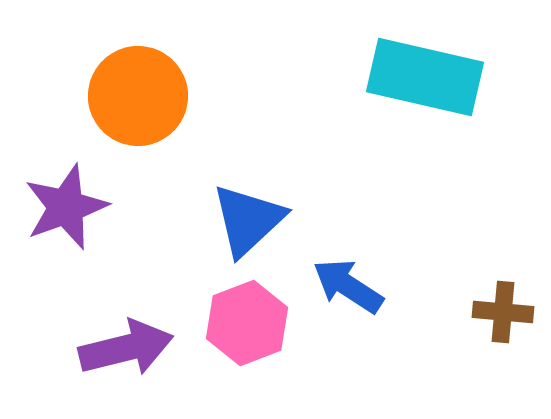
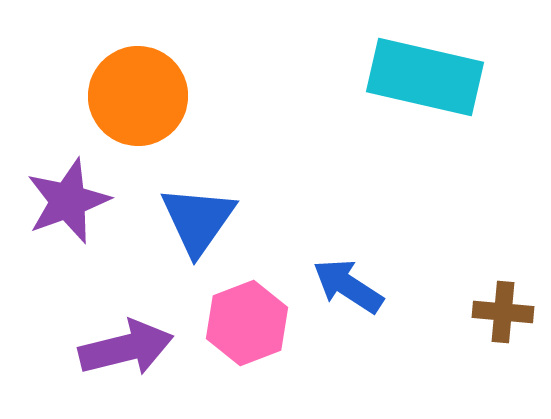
purple star: moved 2 px right, 6 px up
blue triangle: moved 50 px left; rotated 12 degrees counterclockwise
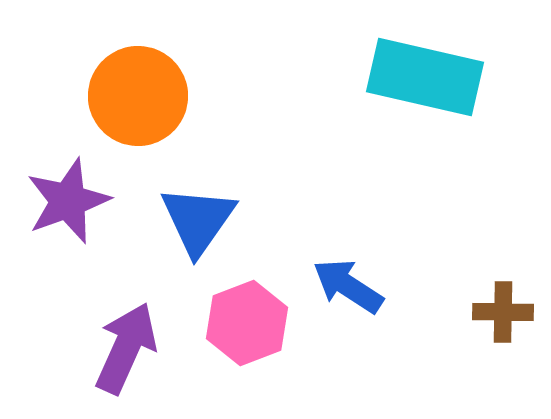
brown cross: rotated 4 degrees counterclockwise
purple arrow: rotated 52 degrees counterclockwise
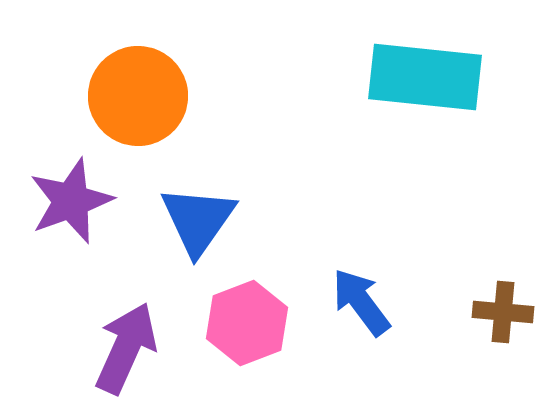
cyan rectangle: rotated 7 degrees counterclockwise
purple star: moved 3 px right
blue arrow: moved 13 px right, 16 px down; rotated 20 degrees clockwise
brown cross: rotated 4 degrees clockwise
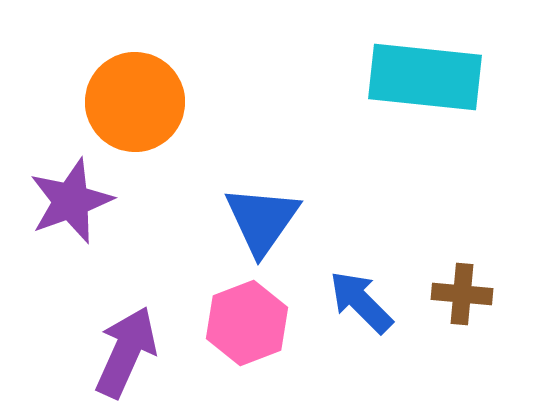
orange circle: moved 3 px left, 6 px down
blue triangle: moved 64 px right
blue arrow: rotated 8 degrees counterclockwise
brown cross: moved 41 px left, 18 px up
purple arrow: moved 4 px down
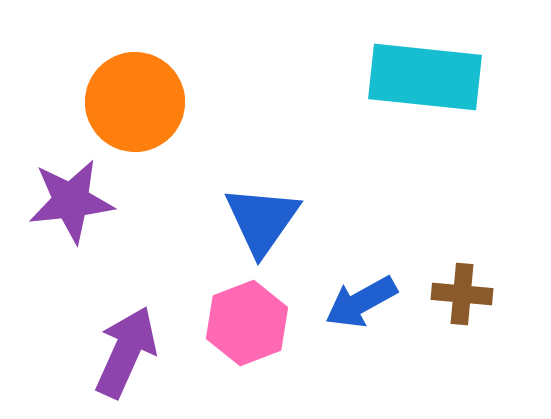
purple star: rotated 14 degrees clockwise
blue arrow: rotated 74 degrees counterclockwise
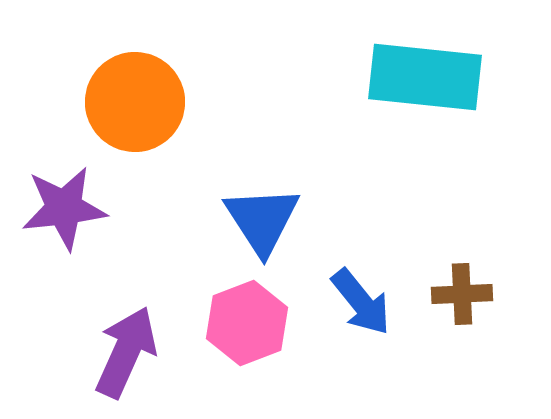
purple star: moved 7 px left, 7 px down
blue triangle: rotated 8 degrees counterclockwise
brown cross: rotated 8 degrees counterclockwise
blue arrow: rotated 100 degrees counterclockwise
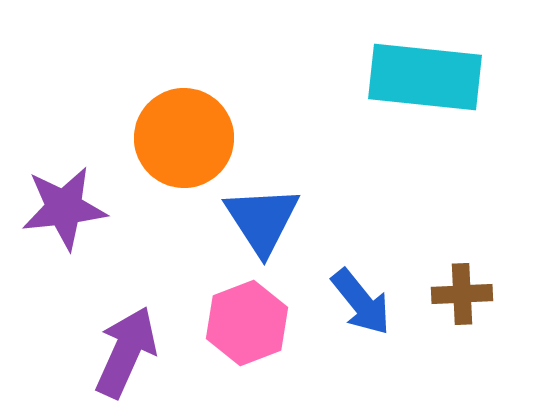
orange circle: moved 49 px right, 36 px down
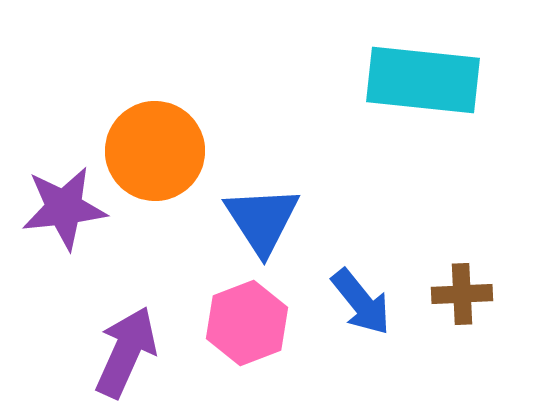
cyan rectangle: moved 2 px left, 3 px down
orange circle: moved 29 px left, 13 px down
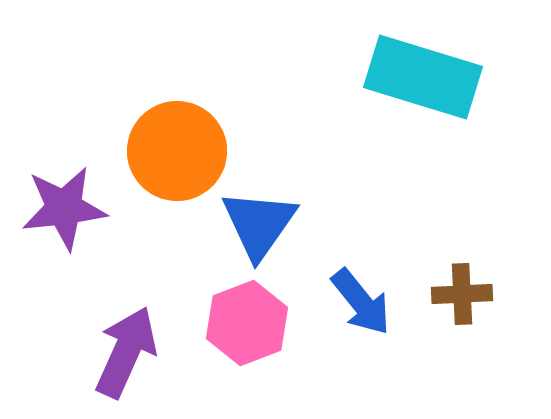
cyan rectangle: moved 3 px up; rotated 11 degrees clockwise
orange circle: moved 22 px right
blue triangle: moved 3 px left, 4 px down; rotated 8 degrees clockwise
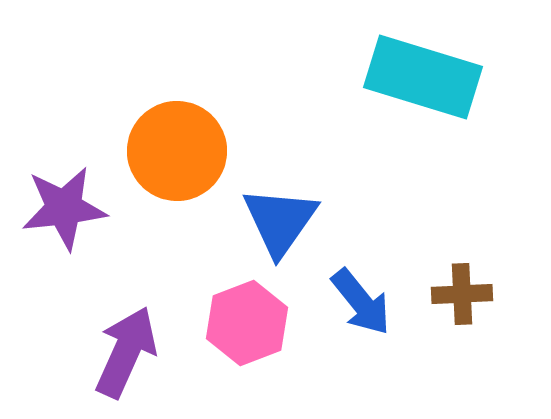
blue triangle: moved 21 px right, 3 px up
